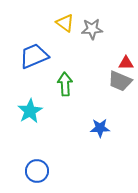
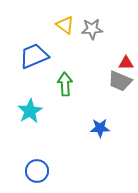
yellow triangle: moved 2 px down
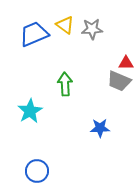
blue trapezoid: moved 22 px up
gray trapezoid: moved 1 px left
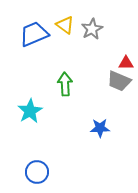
gray star: rotated 25 degrees counterclockwise
blue circle: moved 1 px down
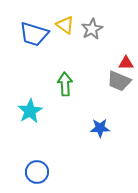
blue trapezoid: rotated 140 degrees counterclockwise
